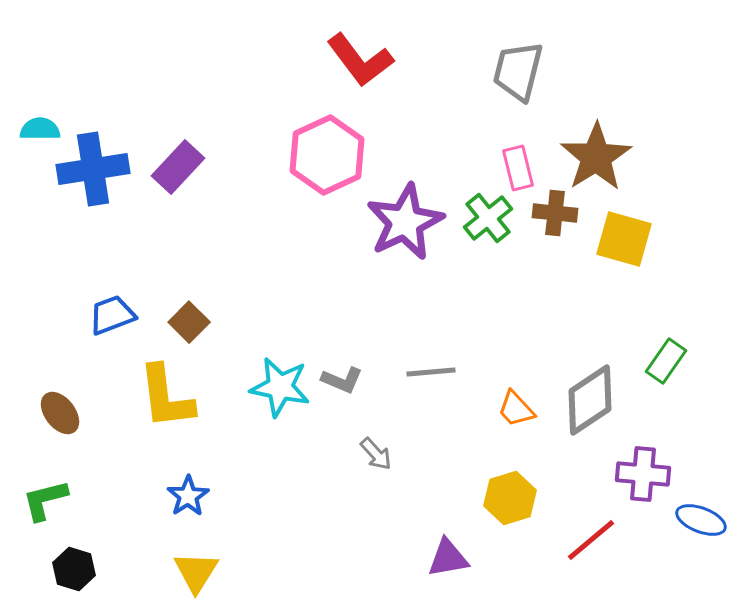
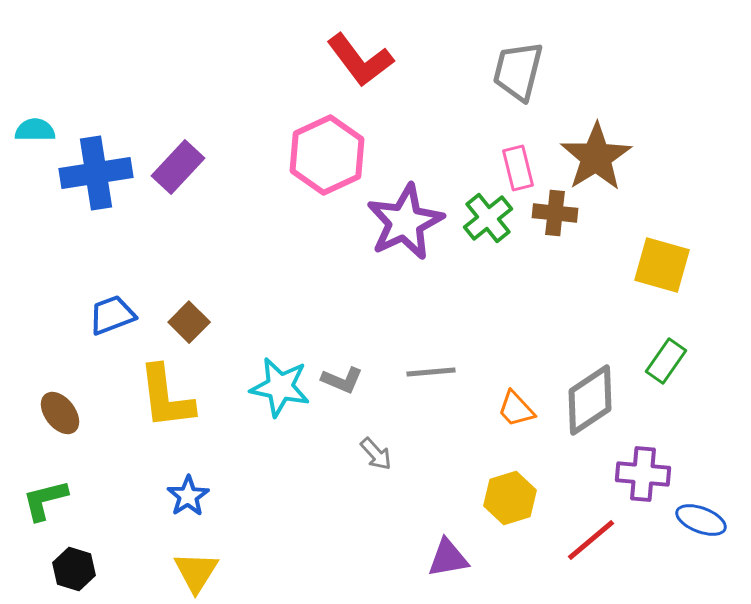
cyan semicircle: moved 5 px left, 1 px down
blue cross: moved 3 px right, 4 px down
yellow square: moved 38 px right, 26 px down
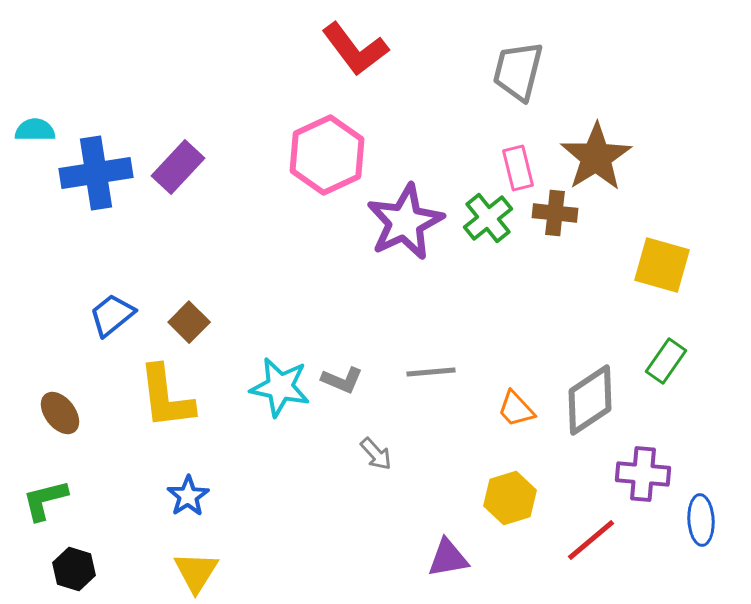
red L-shape: moved 5 px left, 11 px up
blue trapezoid: rotated 18 degrees counterclockwise
blue ellipse: rotated 66 degrees clockwise
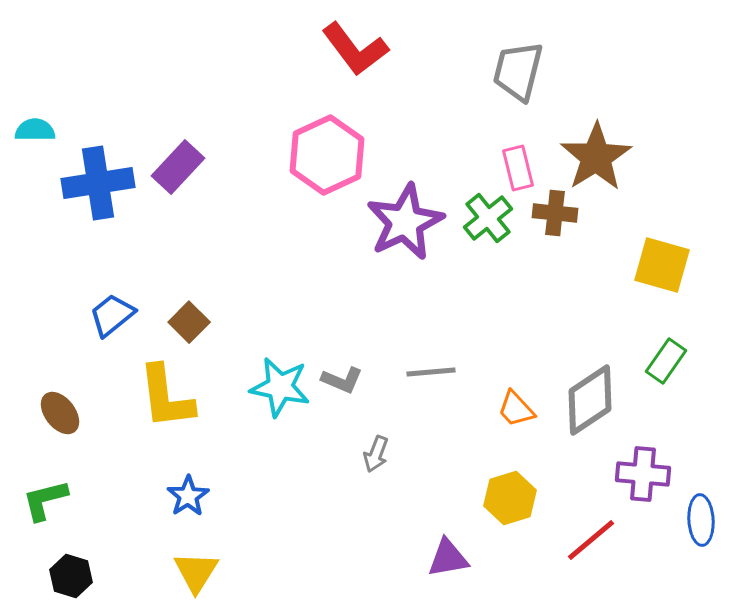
blue cross: moved 2 px right, 10 px down
gray arrow: rotated 63 degrees clockwise
black hexagon: moved 3 px left, 7 px down
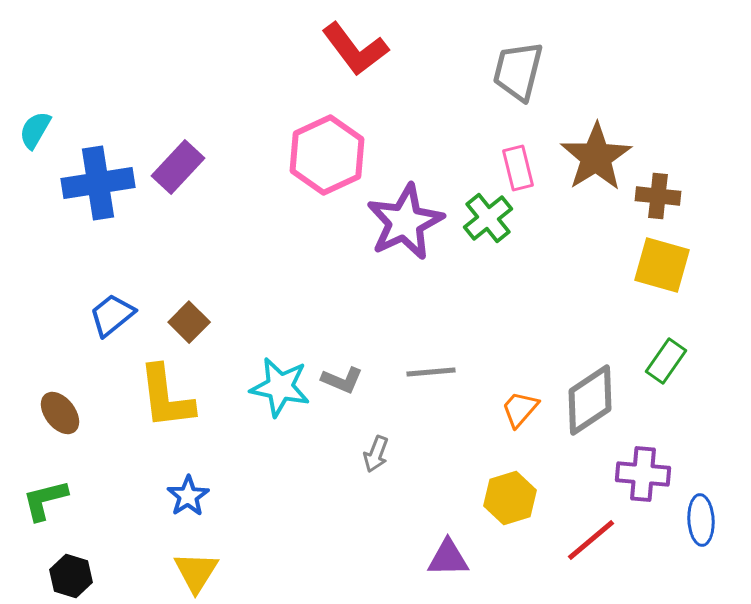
cyan semicircle: rotated 60 degrees counterclockwise
brown cross: moved 103 px right, 17 px up
orange trapezoid: moved 4 px right; rotated 84 degrees clockwise
purple triangle: rotated 9 degrees clockwise
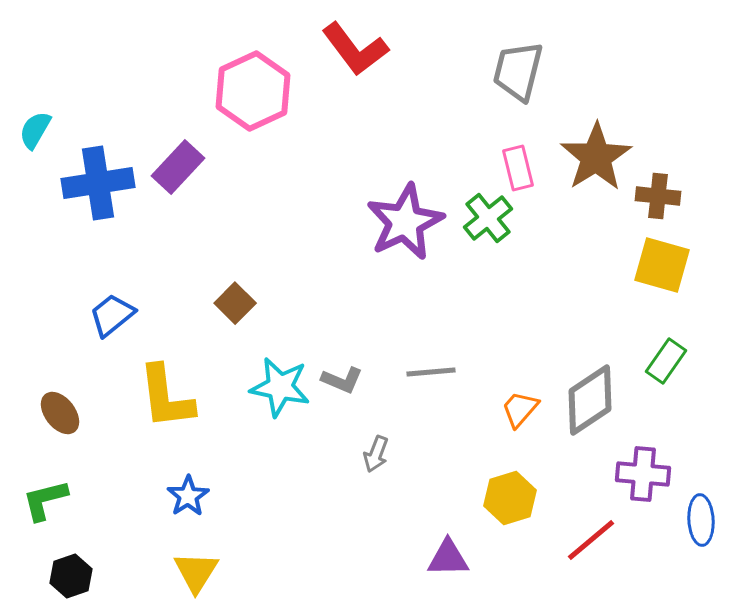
pink hexagon: moved 74 px left, 64 px up
brown square: moved 46 px right, 19 px up
black hexagon: rotated 24 degrees clockwise
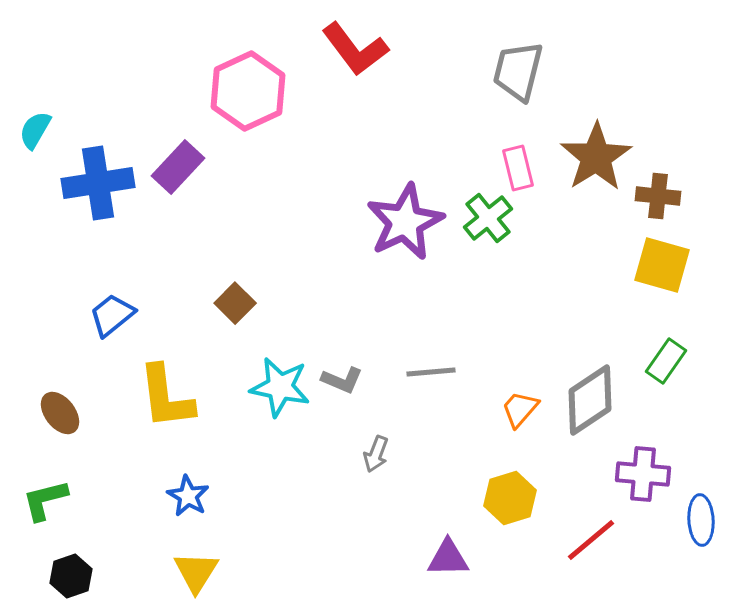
pink hexagon: moved 5 px left
blue star: rotated 9 degrees counterclockwise
